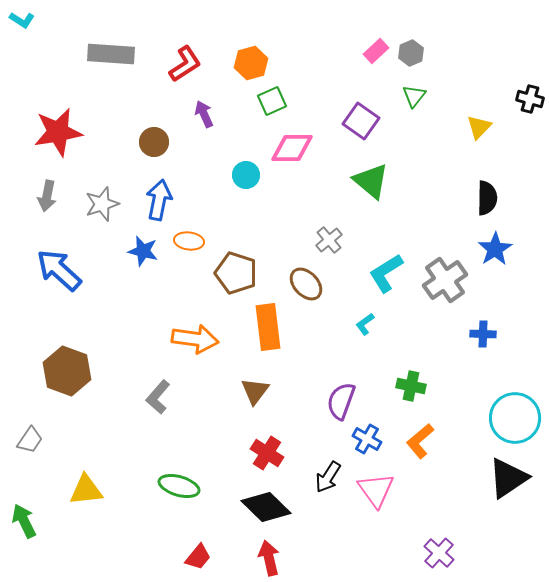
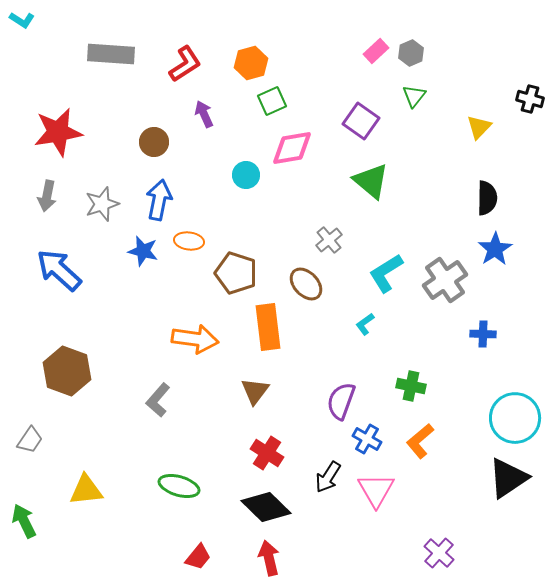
pink diamond at (292, 148): rotated 9 degrees counterclockwise
gray L-shape at (158, 397): moved 3 px down
pink triangle at (376, 490): rotated 6 degrees clockwise
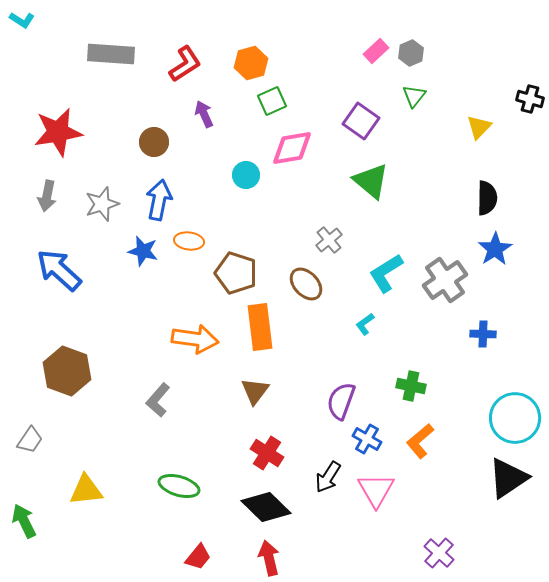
orange rectangle at (268, 327): moved 8 px left
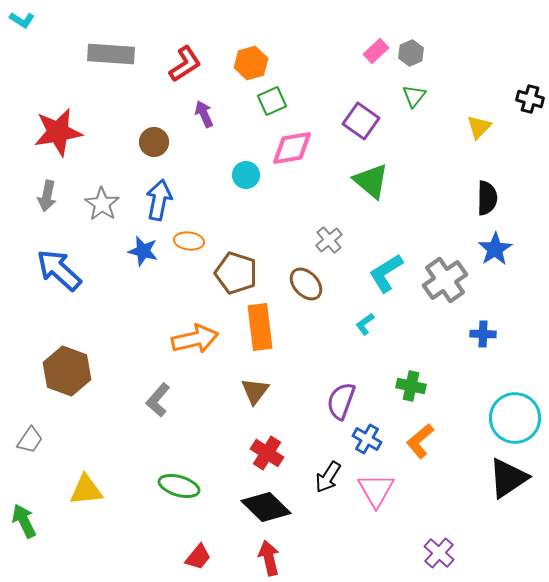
gray star at (102, 204): rotated 20 degrees counterclockwise
orange arrow at (195, 339): rotated 21 degrees counterclockwise
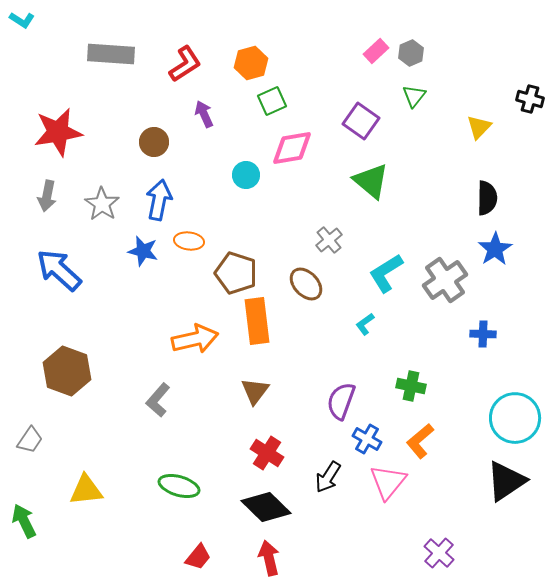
orange rectangle at (260, 327): moved 3 px left, 6 px up
black triangle at (508, 478): moved 2 px left, 3 px down
pink triangle at (376, 490): moved 12 px right, 8 px up; rotated 9 degrees clockwise
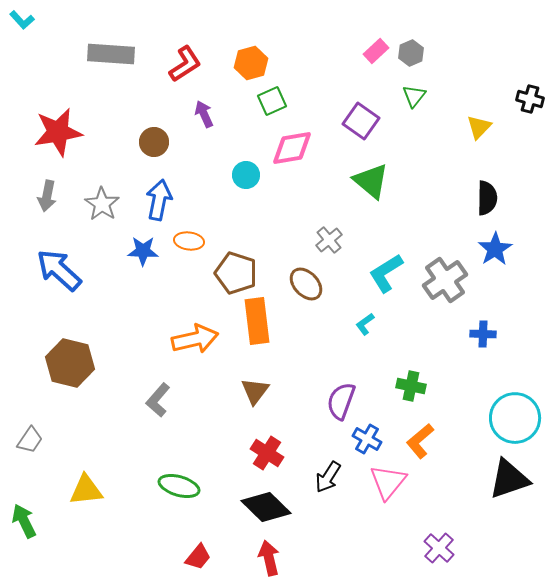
cyan L-shape at (22, 20): rotated 15 degrees clockwise
blue star at (143, 251): rotated 12 degrees counterclockwise
brown hexagon at (67, 371): moved 3 px right, 8 px up; rotated 6 degrees counterclockwise
black triangle at (506, 481): moved 3 px right, 2 px up; rotated 15 degrees clockwise
purple cross at (439, 553): moved 5 px up
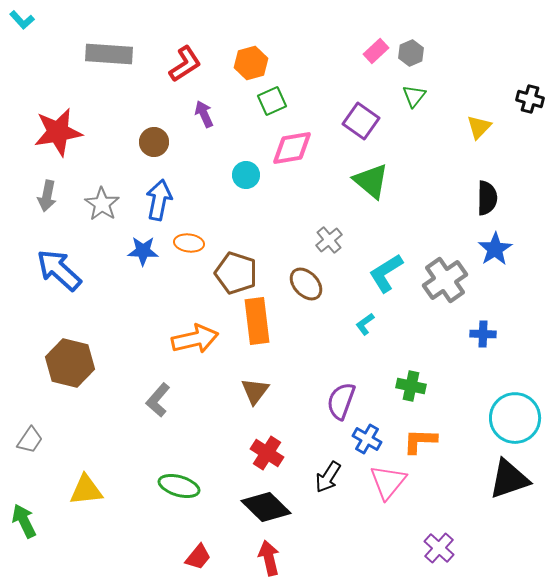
gray rectangle at (111, 54): moved 2 px left
orange ellipse at (189, 241): moved 2 px down
orange L-shape at (420, 441): rotated 42 degrees clockwise
